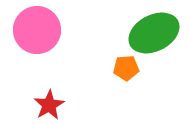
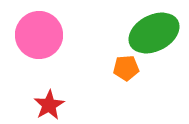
pink circle: moved 2 px right, 5 px down
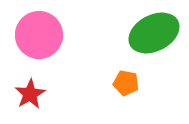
orange pentagon: moved 15 px down; rotated 15 degrees clockwise
red star: moved 19 px left, 11 px up
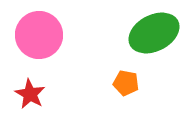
red star: rotated 12 degrees counterclockwise
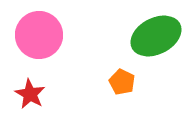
green ellipse: moved 2 px right, 3 px down
orange pentagon: moved 4 px left, 1 px up; rotated 15 degrees clockwise
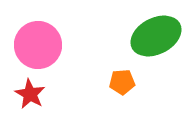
pink circle: moved 1 px left, 10 px down
orange pentagon: rotated 30 degrees counterclockwise
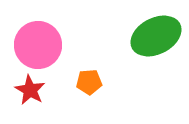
orange pentagon: moved 33 px left
red star: moved 4 px up
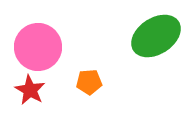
green ellipse: rotated 6 degrees counterclockwise
pink circle: moved 2 px down
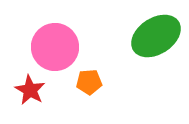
pink circle: moved 17 px right
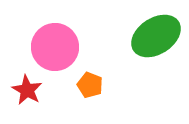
orange pentagon: moved 1 px right, 3 px down; rotated 25 degrees clockwise
red star: moved 3 px left
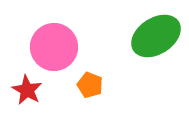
pink circle: moved 1 px left
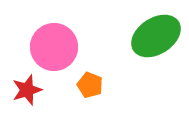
red star: rotated 24 degrees clockwise
